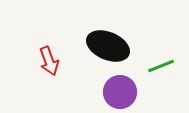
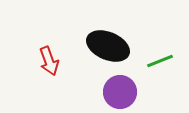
green line: moved 1 px left, 5 px up
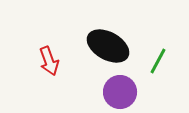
black ellipse: rotated 6 degrees clockwise
green line: moved 2 px left; rotated 40 degrees counterclockwise
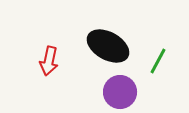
red arrow: rotated 32 degrees clockwise
